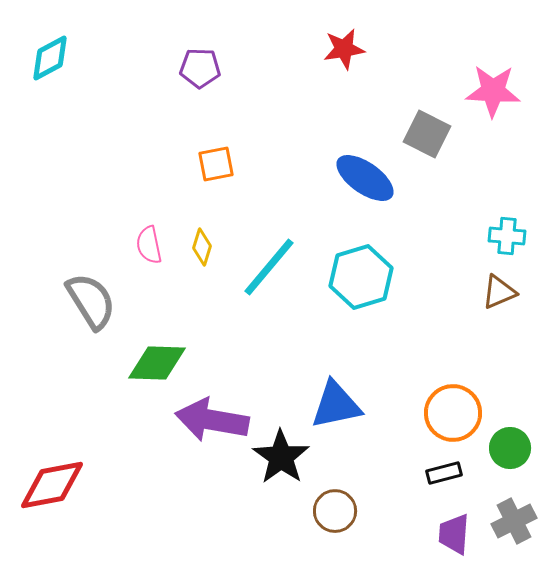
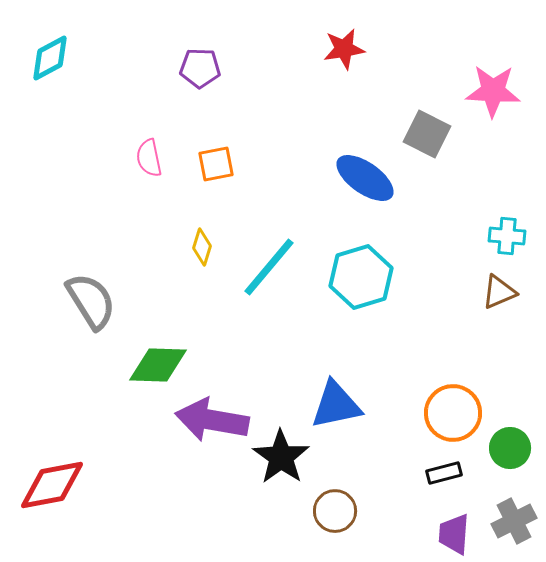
pink semicircle: moved 87 px up
green diamond: moved 1 px right, 2 px down
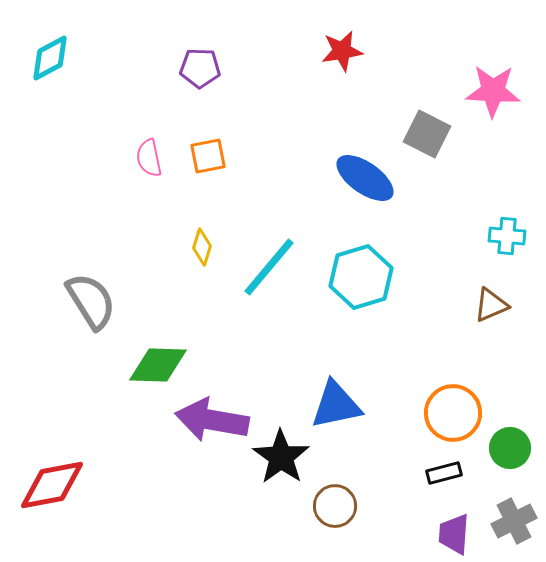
red star: moved 2 px left, 2 px down
orange square: moved 8 px left, 8 px up
brown triangle: moved 8 px left, 13 px down
brown circle: moved 5 px up
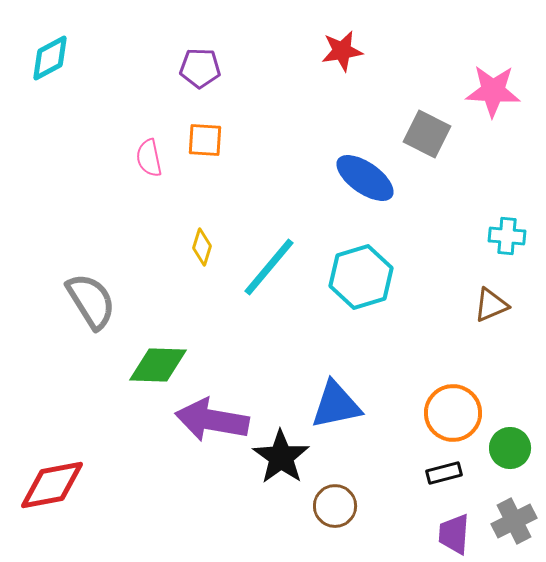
orange square: moved 3 px left, 16 px up; rotated 15 degrees clockwise
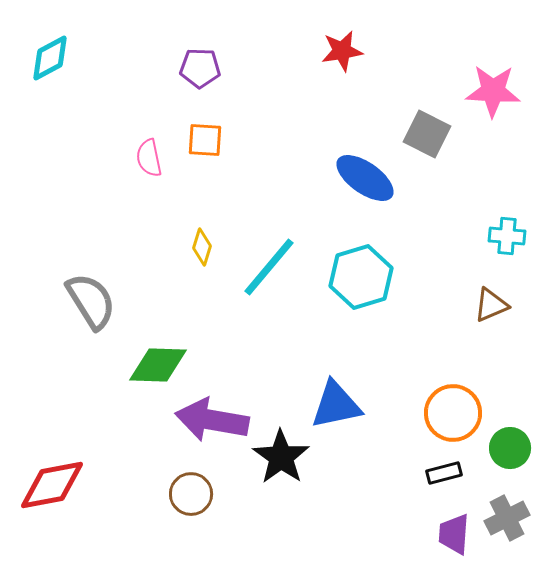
brown circle: moved 144 px left, 12 px up
gray cross: moved 7 px left, 3 px up
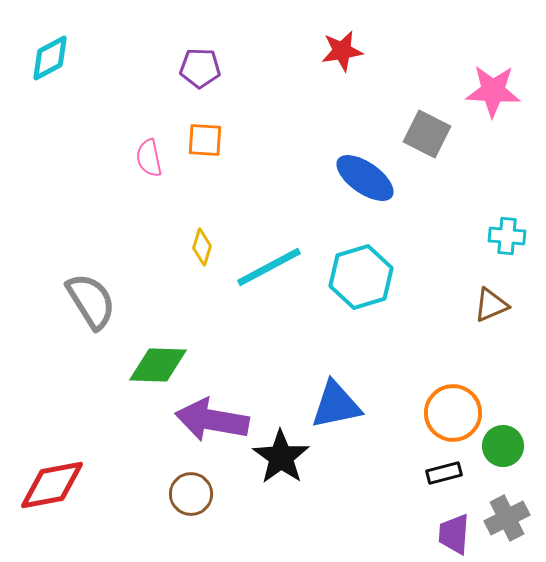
cyan line: rotated 22 degrees clockwise
green circle: moved 7 px left, 2 px up
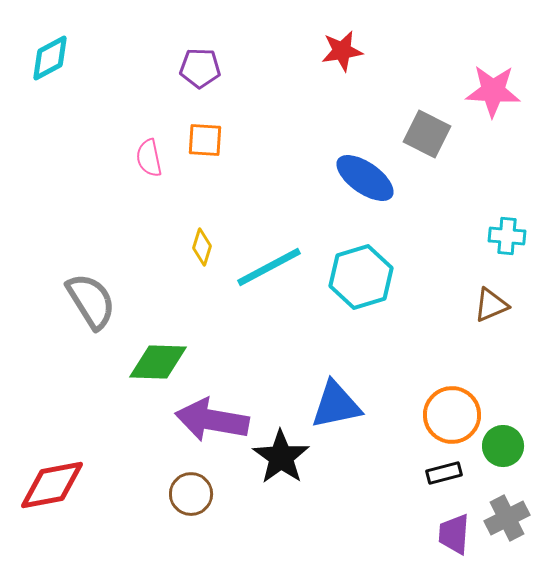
green diamond: moved 3 px up
orange circle: moved 1 px left, 2 px down
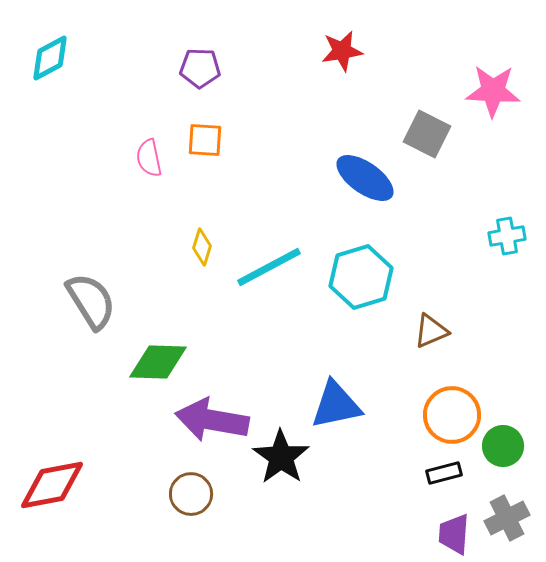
cyan cross: rotated 15 degrees counterclockwise
brown triangle: moved 60 px left, 26 px down
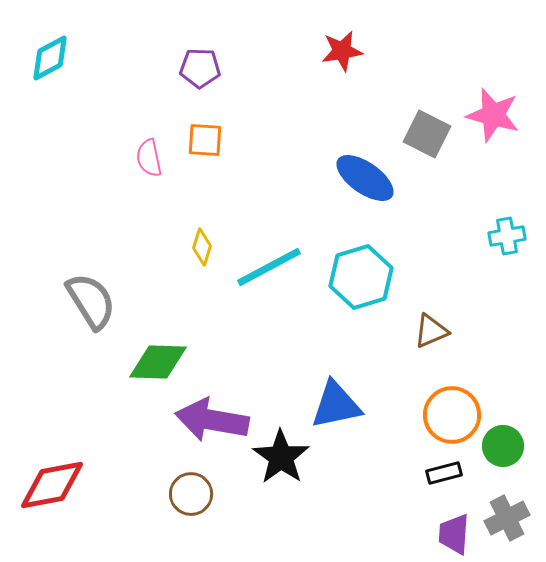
pink star: moved 24 px down; rotated 12 degrees clockwise
